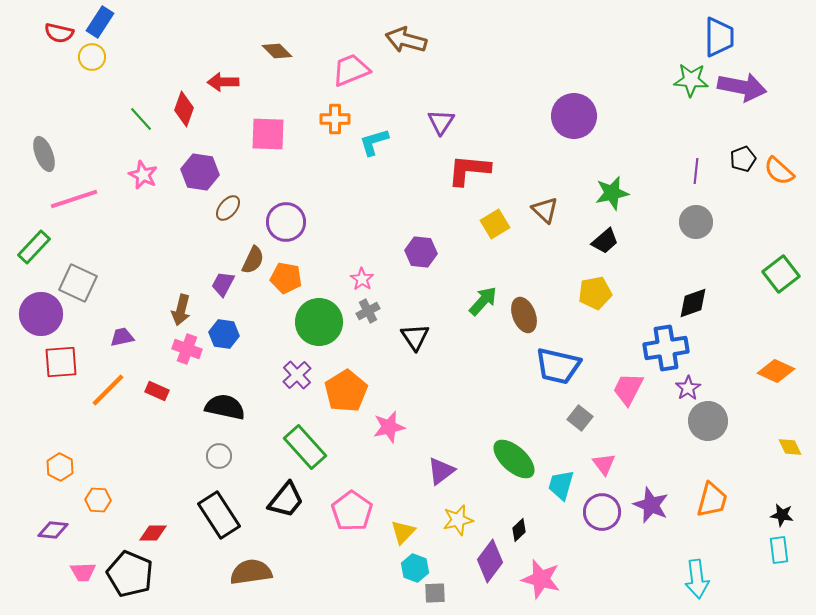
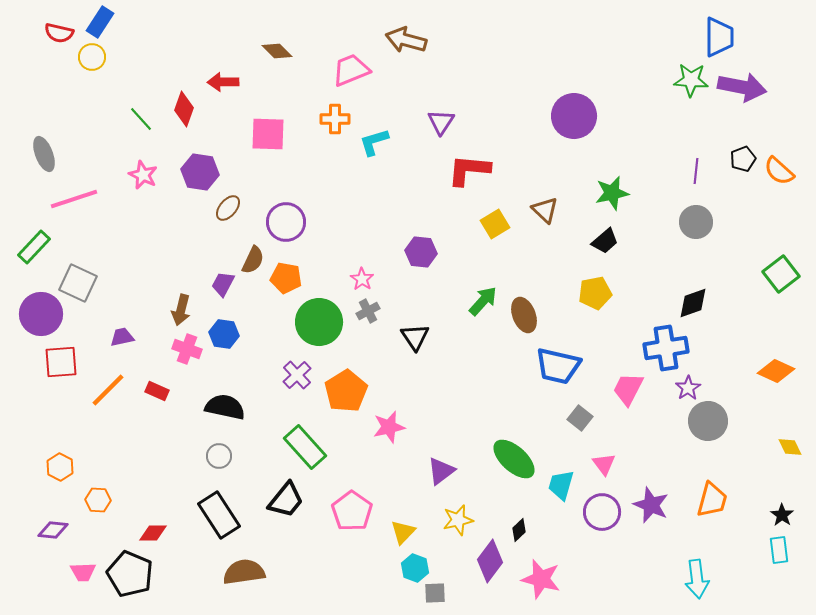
black star at (782, 515): rotated 25 degrees clockwise
brown semicircle at (251, 572): moved 7 px left
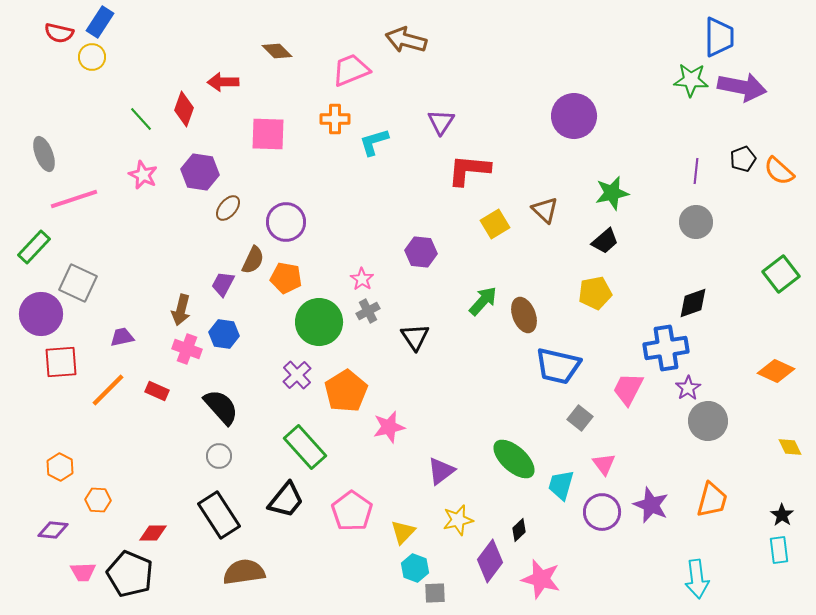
black semicircle at (225, 407): moved 4 px left; rotated 36 degrees clockwise
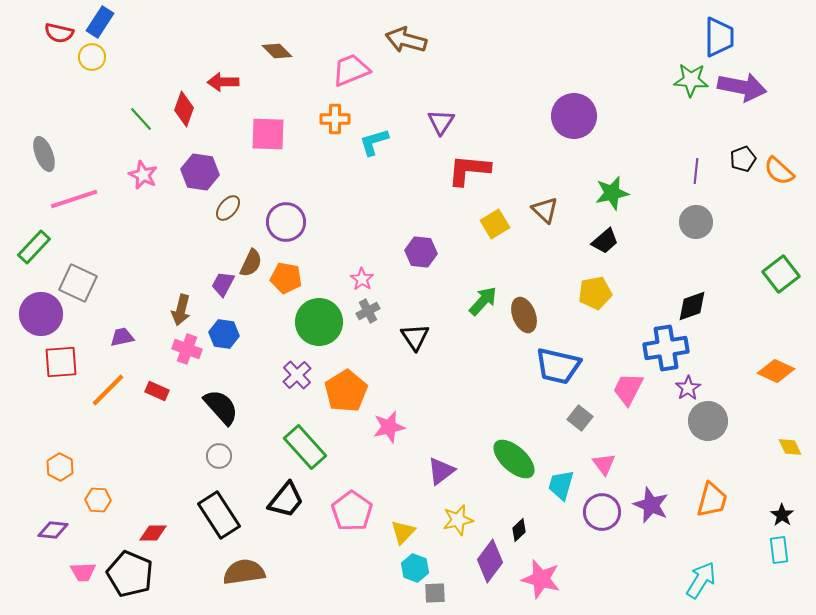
brown semicircle at (253, 260): moved 2 px left, 3 px down
black diamond at (693, 303): moved 1 px left, 3 px down
cyan arrow at (697, 579): moved 4 px right, 1 px down; rotated 141 degrees counterclockwise
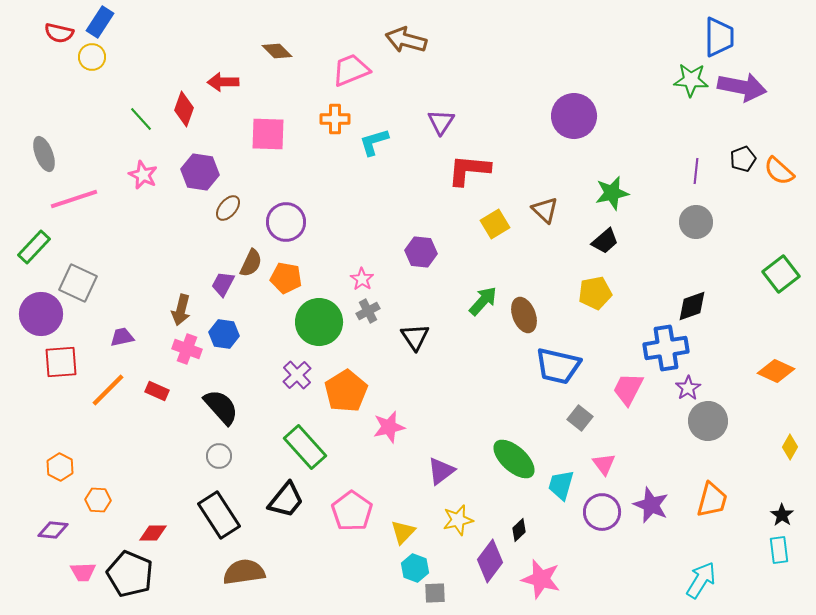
yellow diamond at (790, 447): rotated 55 degrees clockwise
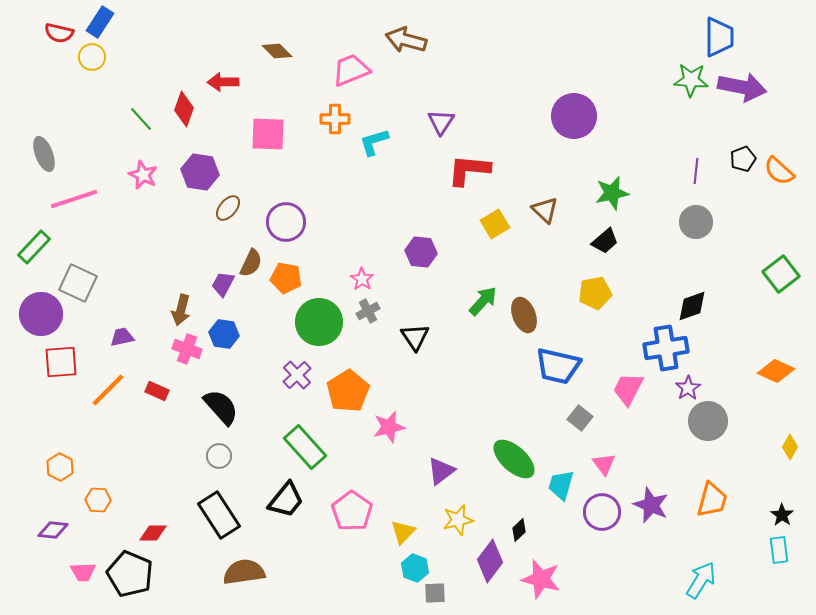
orange pentagon at (346, 391): moved 2 px right
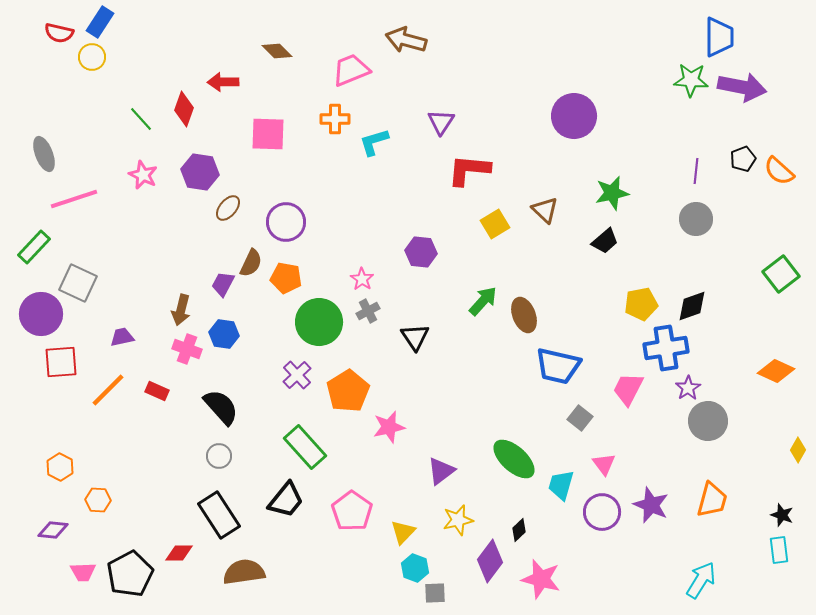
gray circle at (696, 222): moved 3 px up
yellow pentagon at (595, 293): moved 46 px right, 11 px down
yellow diamond at (790, 447): moved 8 px right, 3 px down
black star at (782, 515): rotated 15 degrees counterclockwise
red diamond at (153, 533): moved 26 px right, 20 px down
black pentagon at (130, 574): rotated 21 degrees clockwise
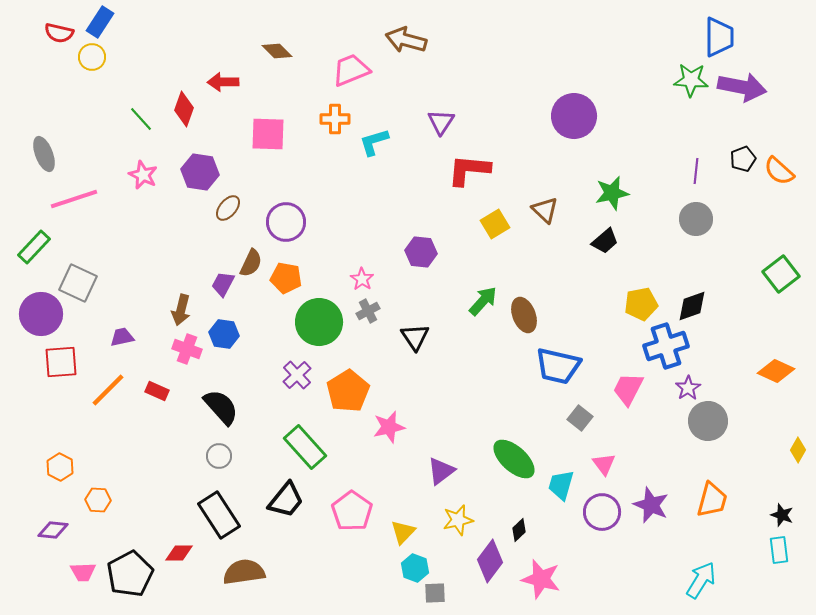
blue cross at (666, 348): moved 2 px up; rotated 9 degrees counterclockwise
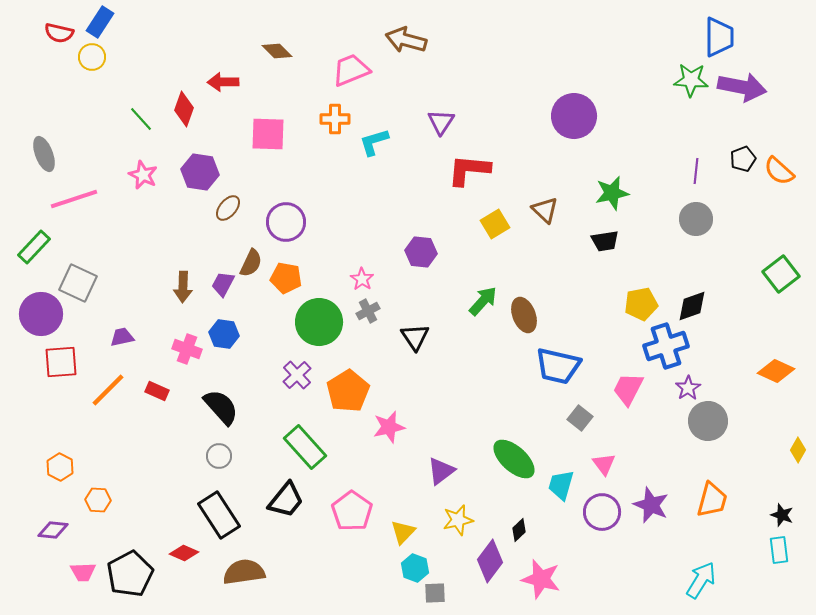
black trapezoid at (605, 241): rotated 32 degrees clockwise
brown arrow at (181, 310): moved 2 px right, 23 px up; rotated 12 degrees counterclockwise
red diamond at (179, 553): moved 5 px right; rotated 24 degrees clockwise
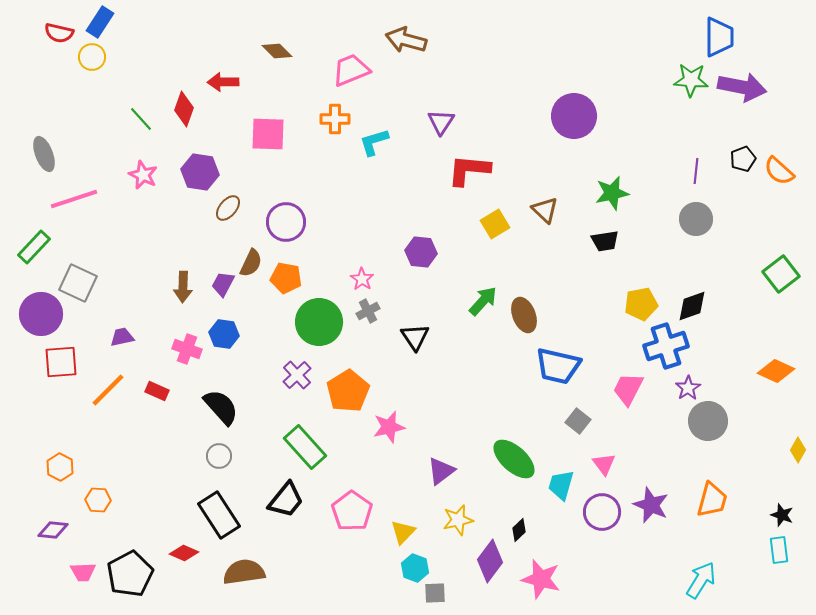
gray square at (580, 418): moved 2 px left, 3 px down
